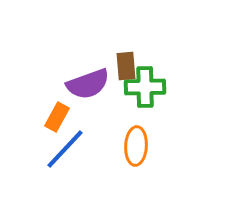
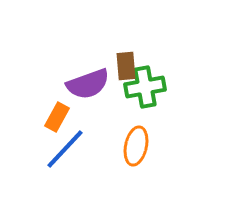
green cross: rotated 9 degrees counterclockwise
orange ellipse: rotated 9 degrees clockwise
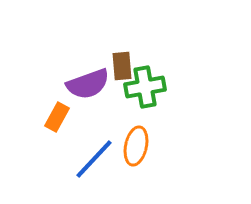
brown rectangle: moved 4 px left
blue line: moved 29 px right, 10 px down
